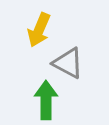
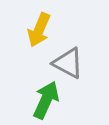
green arrow: rotated 24 degrees clockwise
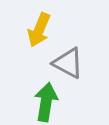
green arrow: moved 2 px down; rotated 15 degrees counterclockwise
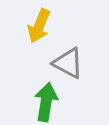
yellow arrow: moved 4 px up
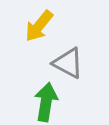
yellow arrow: rotated 16 degrees clockwise
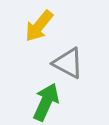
green arrow: rotated 15 degrees clockwise
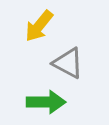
green arrow: rotated 66 degrees clockwise
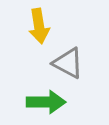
yellow arrow: rotated 48 degrees counterclockwise
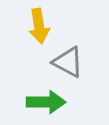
gray triangle: moved 1 px up
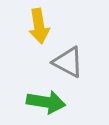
green arrow: rotated 9 degrees clockwise
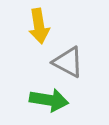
green arrow: moved 3 px right, 2 px up
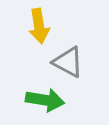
green arrow: moved 4 px left
